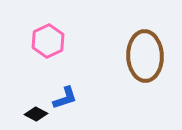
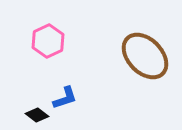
brown ellipse: rotated 42 degrees counterclockwise
black diamond: moved 1 px right, 1 px down; rotated 10 degrees clockwise
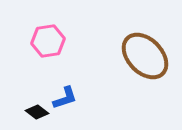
pink hexagon: rotated 16 degrees clockwise
black diamond: moved 3 px up
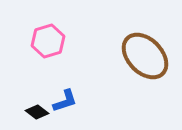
pink hexagon: rotated 8 degrees counterclockwise
blue L-shape: moved 3 px down
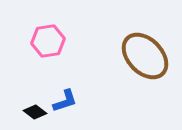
pink hexagon: rotated 8 degrees clockwise
black diamond: moved 2 px left
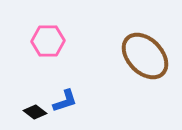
pink hexagon: rotated 8 degrees clockwise
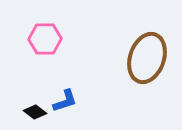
pink hexagon: moved 3 px left, 2 px up
brown ellipse: moved 2 px right, 2 px down; rotated 63 degrees clockwise
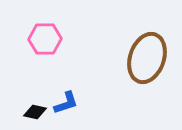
blue L-shape: moved 1 px right, 2 px down
black diamond: rotated 25 degrees counterclockwise
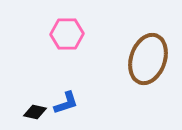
pink hexagon: moved 22 px right, 5 px up
brown ellipse: moved 1 px right, 1 px down
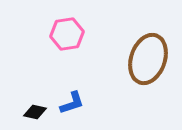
pink hexagon: rotated 8 degrees counterclockwise
blue L-shape: moved 6 px right
